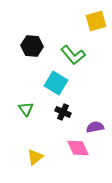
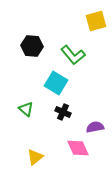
green triangle: rotated 14 degrees counterclockwise
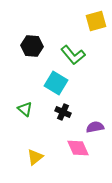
green triangle: moved 1 px left
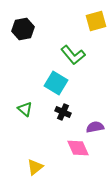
black hexagon: moved 9 px left, 17 px up; rotated 15 degrees counterclockwise
yellow triangle: moved 10 px down
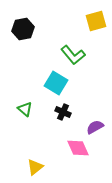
purple semicircle: rotated 18 degrees counterclockwise
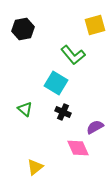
yellow square: moved 1 px left, 4 px down
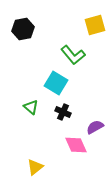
green triangle: moved 6 px right, 2 px up
pink diamond: moved 2 px left, 3 px up
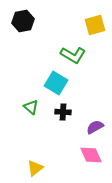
black hexagon: moved 8 px up
green L-shape: rotated 20 degrees counterclockwise
black cross: rotated 21 degrees counterclockwise
pink diamond: moved 15 px right, 10 px down
yellow triangle: moved 1 px down
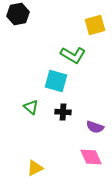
black hexagon: moved 5 px left, 7 px up
cyan square: moved 2 px up; rotated 15 degrees counterclockwise
purple semicircle: rotated 132 degrees counterclockwise
pink diamond: moved 2 px down
yellow triangle: rotated 12 degrees clockwise
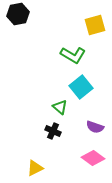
cyan square: moved 25 px right, 6 px down; rotated 35 degrees clockwise
green triangle: moved 29 px right
black cross: moved 10 px left, 19 px down; rotated 21 degrees clockwise
pink diamond: moved 2 px right, 1 px down; rotated 30 degrees counterclockwise
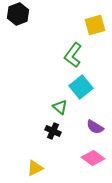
black hexagon: rotated 10 degrees counterclockwise
green L-shape: rotated 95 degrees clockwise
purple semicircle: rotated 12 degrees clockwise
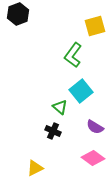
yellow square: moved 1 px down
cyan square: moved 4 px down
